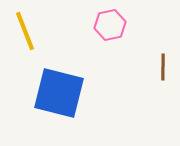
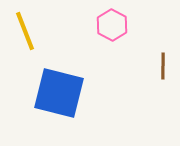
pink hexagon: moved 2 px right; rotated 20 degrees counterclockwise
brown line: moved 1 px up
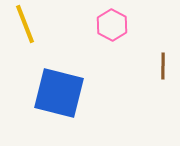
yellow line: moved 7 px up
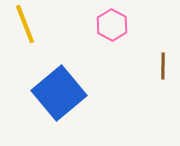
blue square: rotated 36 degrees clockwise
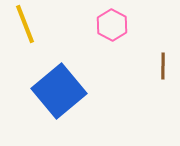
blue square: moved 2 px up
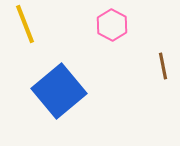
brown line: rotated 12 degrees counterclockwise
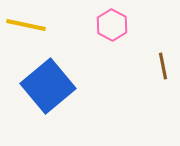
yellow line: moved 1 px right, 1 px down; rotated 57 degrees counterclockwise
blue square: moved 11 px left, 5 px up
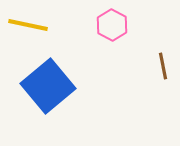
yellow line: moved 2 px right
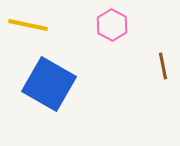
blue square: moved 1 px right, 2 px up; rotated 20 degrees counterclockwise
